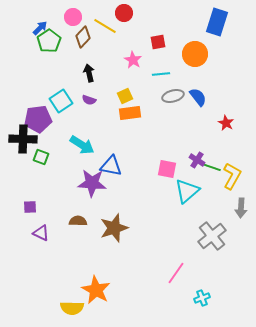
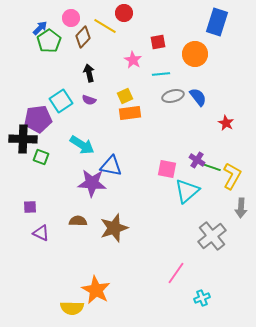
pink circle: moved 2 px left, 1 px down
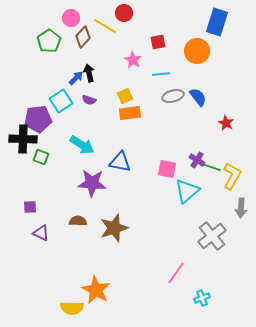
blue arrow: moved 36 px right, 50 px down
orange circle: moved 2 px right, 3 px up
blue triangle: moved 9 px right, 4 px up
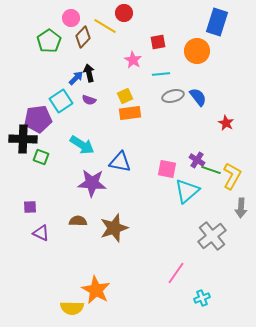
green line: moved 3 px down
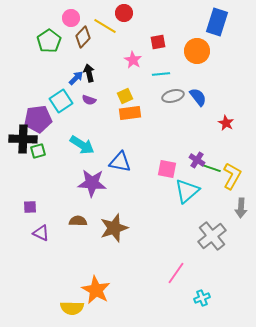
green square: moved 3 px left, 6 px up; rotated 35 degrees counterclockwise
green line: moved 2 px up
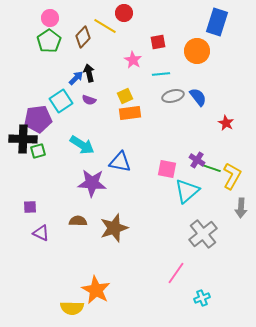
pink circle: moved 21 px left
gray cross: moved 9 px left, 2 px up
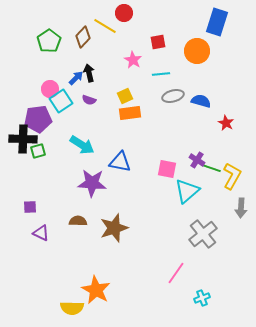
pink circle: moved 71 px down
blue semicircle: moved 3 px right, 4 px down; rotated 36 degrees counterclockwise
